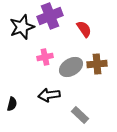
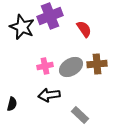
black star: rotated 30 degrees counterclockwise
pink cross: moved 9 px down
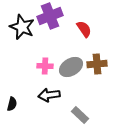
pink cross: rotated 14 degrees clockwise
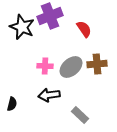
gray ellipse: rotated 10 degrees counterclockwise
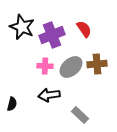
purple cross: moved 2 px right, 19 px down
